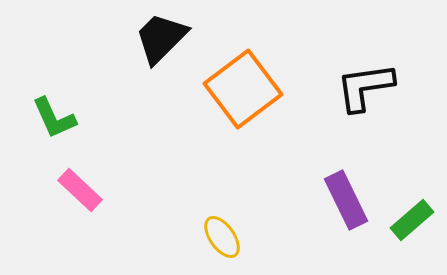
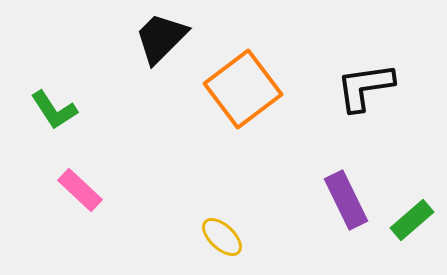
green L-shape: moved 8 px up; rotated 9 degrees counterclockwise
yellow ellipse: rotated 12 degrees counterclockwise
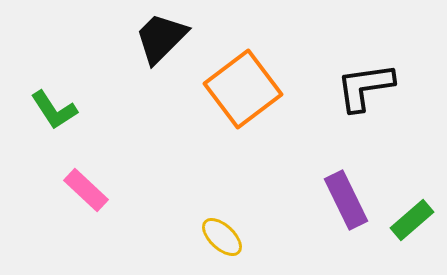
pink rectangle: moved 6 px right
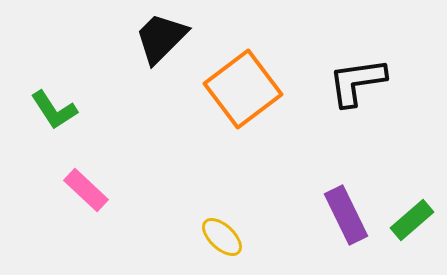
black L-shape: moved 8 px left, 5 px up
purple rectangle: moved 15 px down
